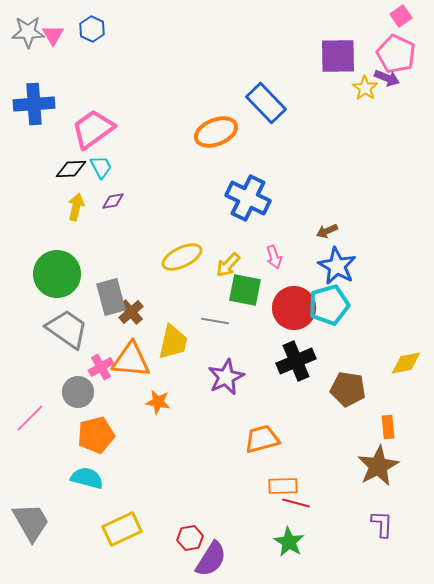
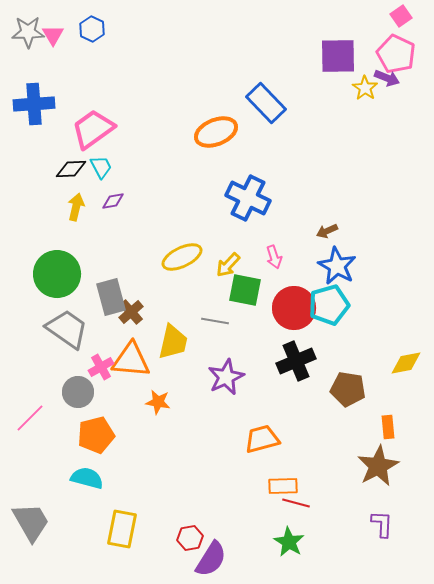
yellow rectangle at (122, 529): rotated 54 degrees counterclockwise
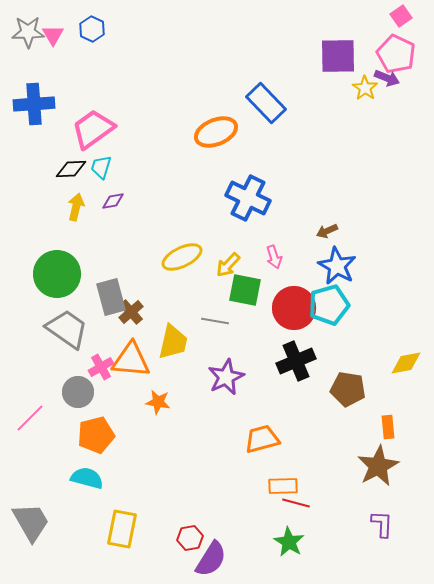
cyan trapezoid at (101, 167): rotated 135 degrees counterclockwise
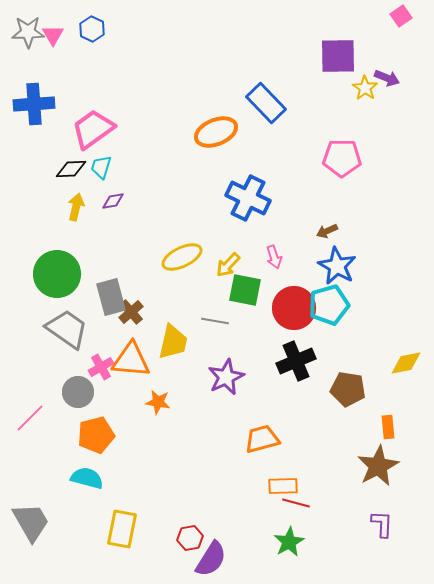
pink pentagon at (396, 54): moved 54 px left, 104 px down; rotated 24 degrees counterclockwise
green star at (289, 542): rotated 12 degrees clockwise
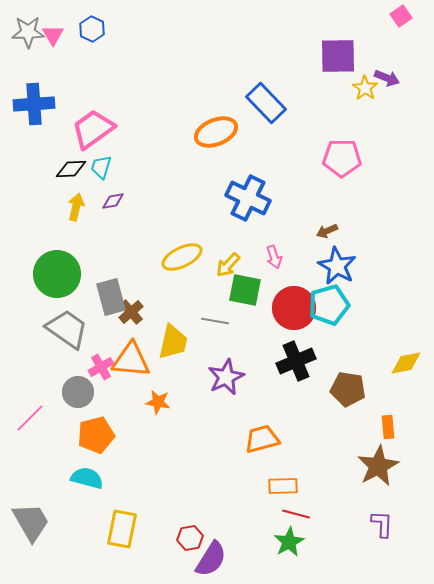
red line at (296, 503): moved 11 px down
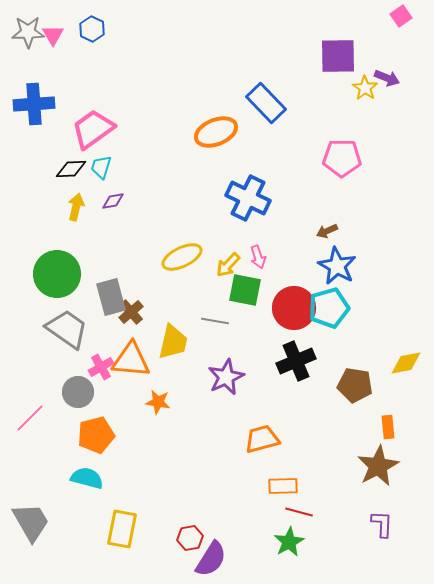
pink arrow at (274, 257): moved 16 px left
cyan pentagon at (329, 305): moved 3 px down
brown pentagon at (348, 389): moved 7 px right, 4 px up
red line at (296, 514): moved 3 px right, 2 px up
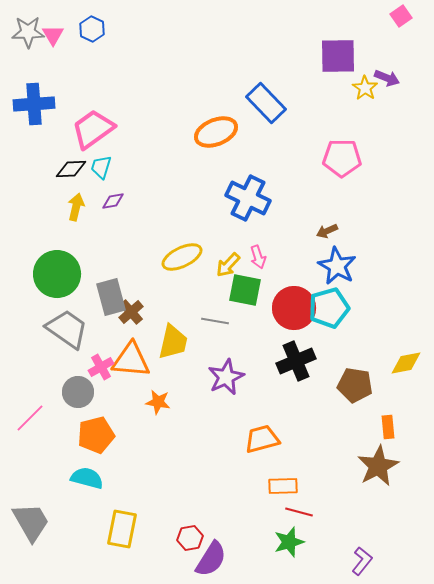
purple L-shape at (382, 524): moved 20 px left, 37 px down; rotated 36 degrees clockwise
green star at (289, 542): rotated 12 degrees clockwise
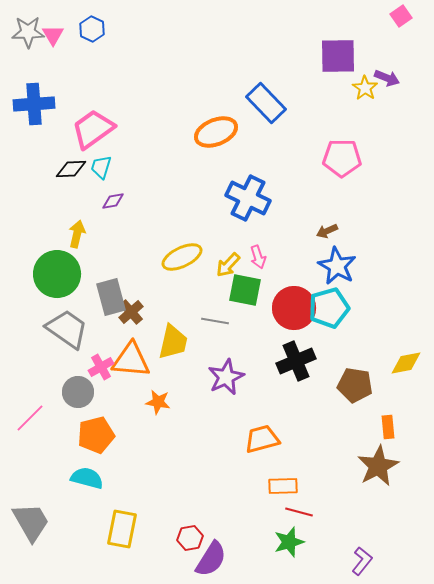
yellow arrow at (76, 207): moved 1 px right, 27 px down
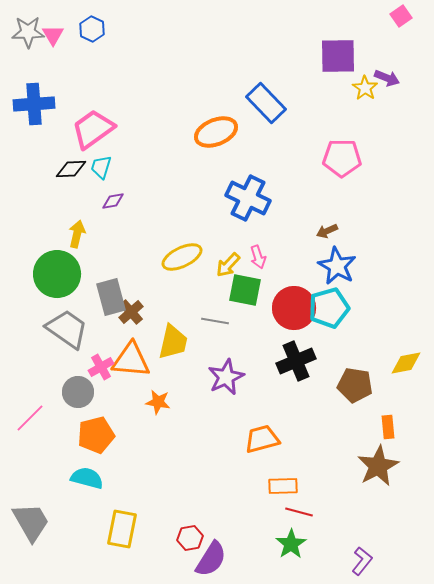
green star at (289, 542): moved 2 px right, 2 px down; rotated 16 degrees counterclockwise
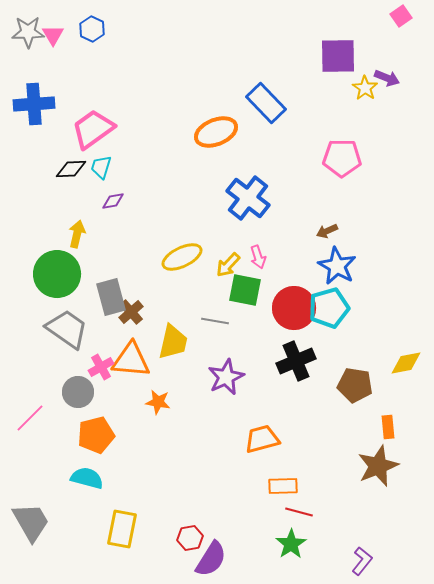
blue cross at (248, 198): rotated 12 degrees clockwise
brown star at (378, 466): rotated 6 degrees clockwise
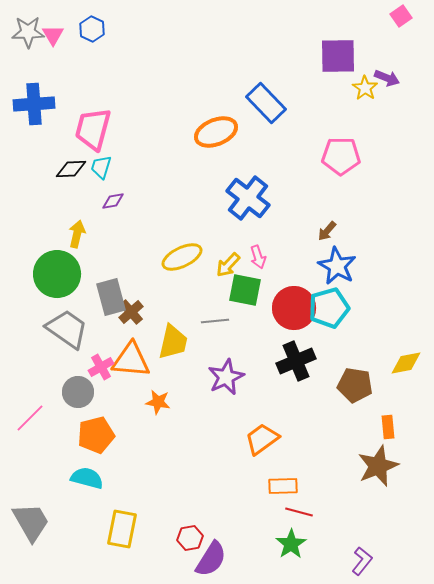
pink trapezoid at (93, 129): rotated 39 degrees counterclockwise
pink pentagon at (342, 158): moved 1 px left, 2 px up
brown arrow at (327, 231): rotated 25 degrees counterclockwise
gray line at (215, 321): rotated 16 degrees counterclockwise
orange trapezoid at (262, 439): rotated 21 degrees counterclockwise
